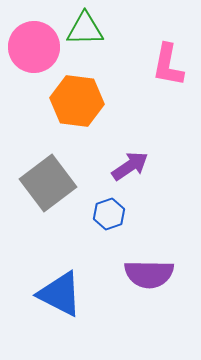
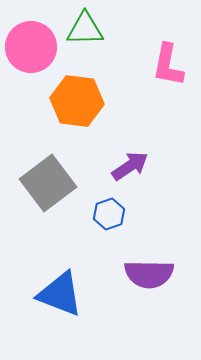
pink circle: moved 3 px left
blue triangle: rotated 6 degrees counterclockwise
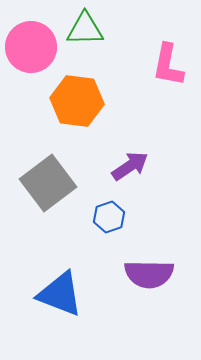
blue hexagon: moved 3 px down
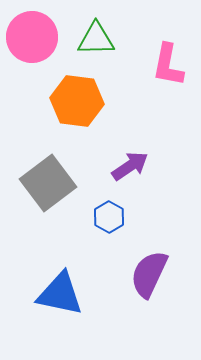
green triangle: moved 11 px right, 10 px down
pink circle: moved 1 px right, 10 px up
blue hexagon: rotated 12 degrees counterclockwise
purple semicircle: rotated 114 degrees clockwise
blue triangle: rotated 9 degrees counterclockwise
